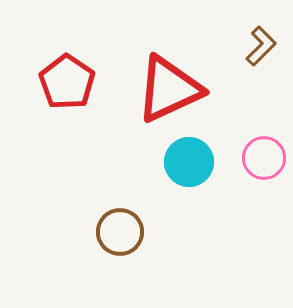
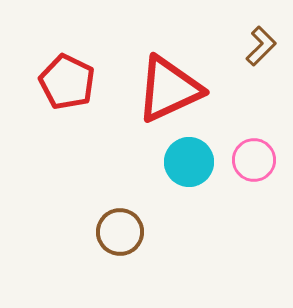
red pentagon: rotated 8 degrees counterclockwise
pink circle: moved 10 px left, 2 px down
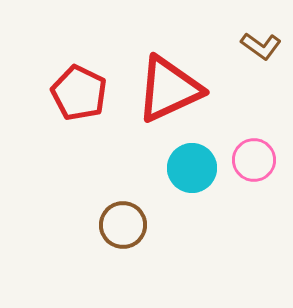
brown L-shape: rotated 81 degrees clockwise
red pentagon: moved 12 px right, 11 px down
cyan circle: moved 3 px right, 6 px down
brown circle: moved 3 px right, 7 px up
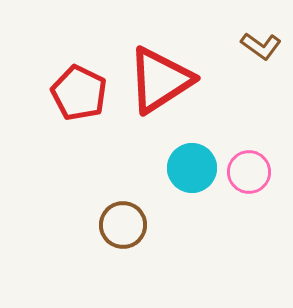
red triangle: moved 9 px left, 9 px up; rotated 8 degrees counterclockwise
pink circle: moved 5 px left, 12 px down
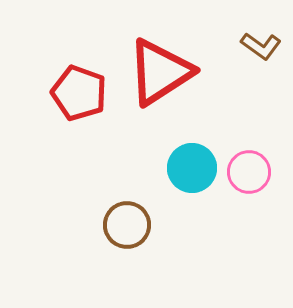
red triangle: moved 8 px up
red pentagon: rotated 6 degrees counterclockwise
brown circle: moved 4 px right
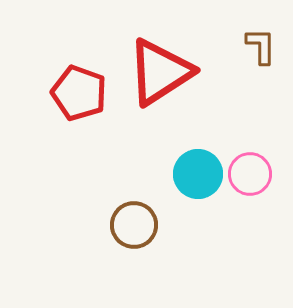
brown L-shape: rotated 126 degrees counterclockwise
cyan circle: moved 6 px right, 6 px down
pink circle: moved 1 px right, 2 px down
brown circle: moved 7 px right
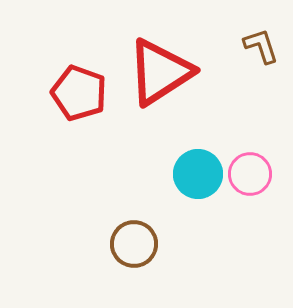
brown L-shape: rotated 18 degrees counterclockwise
brown circle: moved 19 px down
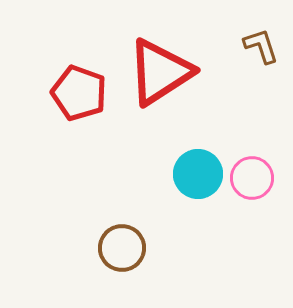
pink circle: moved 2 px right, 4 px down
brown circle: moved 12 px left, 4 px down
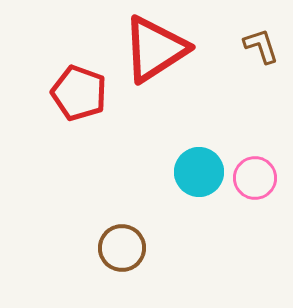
red triangle: moved 5 px left, 23 px up
cyan circle: moved 1 px right, 2 px up
pink circle: moved 3 px right
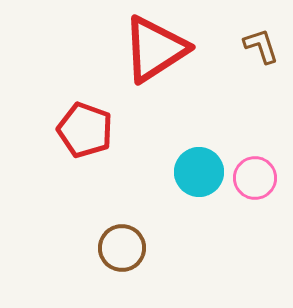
red pentagon: moved 6 px right, 37 px down
